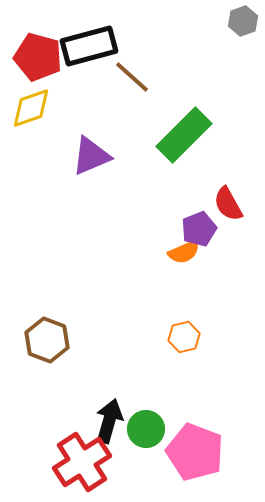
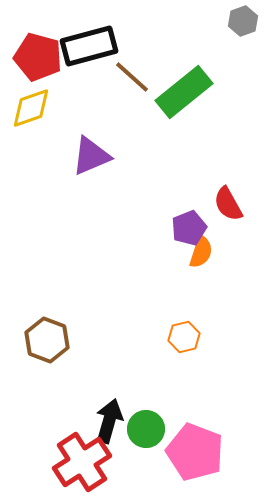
green rectangle: moved 43 px up; rotated 6 degrees clockwise
purple pentagon: moved 10 px left, 1 px up
orange semicircle: moved 17 px right; rotated 48 degrees counterclockwise
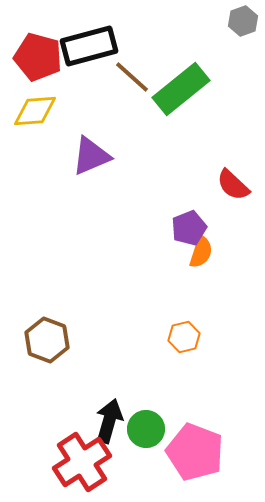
green rectangle: moved 3 px left, 3 px up
yellow diamond: moved 4 px right, 3 px down; rotated 15 degrees clockwise
red semicircle: moved 5 px right, 19 px up; rotated 18 degrees counterclockwise
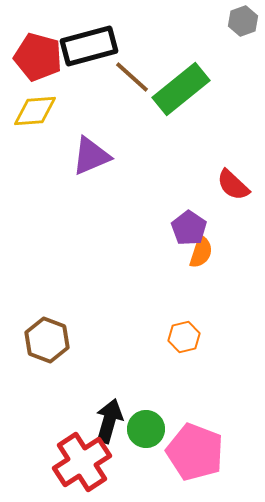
purple pentagon: rotated 16 degrees counterclockwise
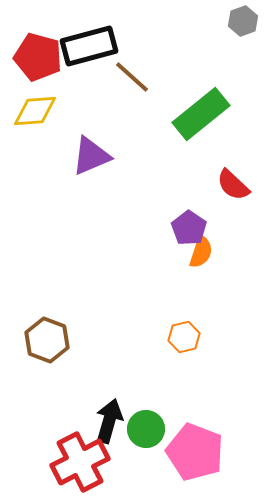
green rectangle: moved 20 px right, 25 px down
red cross: moved 2 px left; rotated 6 degrees clockwise
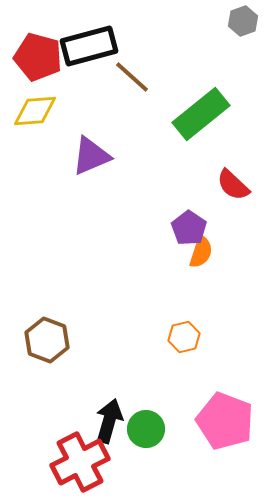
pink pentagon: moved 30 px right, 31 px up
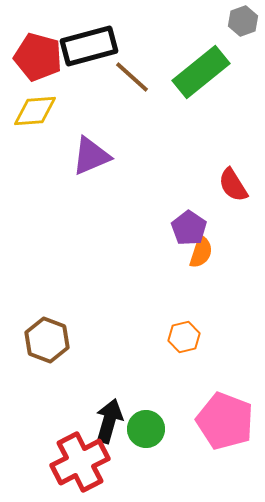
green rectangle: moved 42 px up
red semicircle: rotated 15 degrees clockwise
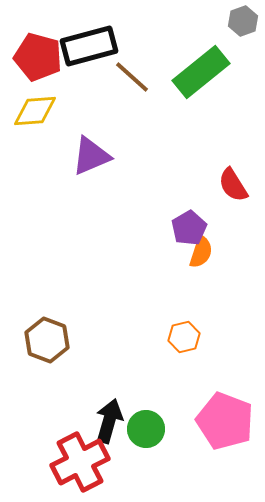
purple pentagon: rotated 8 degrees clockwise
